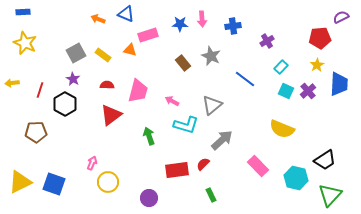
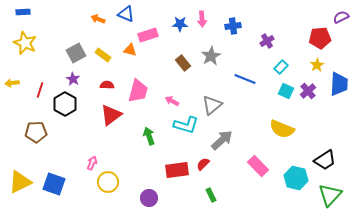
gray star at (211, 56): rotated 18 degrees clockwise
blue line at (245, 79): rotated 15 degrees counterclockwise
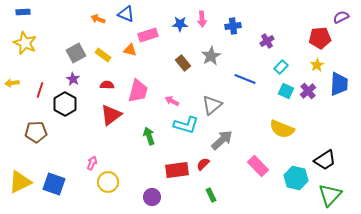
purple circle at (149, 198): moved 3 px right, 1 px up
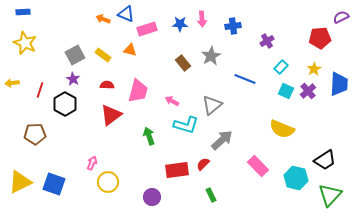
orange arrow at (98, 19): moved 5 px right
pink rectangle at (148, 35): moved 1 px left, 6 px up
gray square at (76, 53): moved 1 px left, 2 px down
yellow star at (317, 65): moved 3 px left, 4 px down
brown pentagon at (36, 132): moved 1 px left, 2 px down
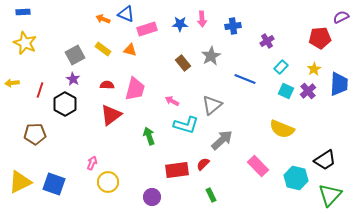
yellow rectangle at (103, 55): moved 6 px up
pink trapezoid at (138, 91): moved 3 px left, 2 px up
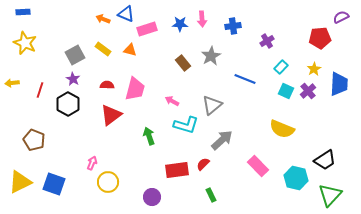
black hexagon at (65, 104): moved 3 px right
brown pentagon at (35, 134): moved 1 px left, 6 px down; rotated 25 degrees clockwise
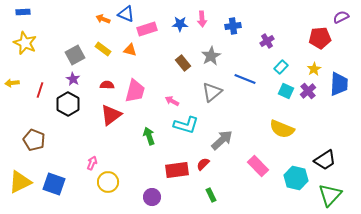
pink trapezoid at (135, 89): moved 2 px down
gray triangle at (212, 105): moved 13 px up
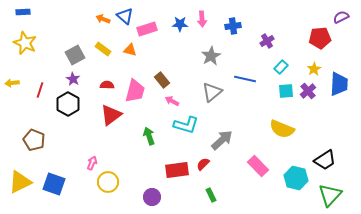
blue triangle at (126, 14): moved 1 px left, 2 px down; rotated 18 degrees clockwise
brown rectangle at (183, 63): moved 21 px left, 17 px down
blue line at (245, 79): rotated 10 degrees counterclockwise
cyan square at (286, 91): rotated 28 degrees counterclockwise
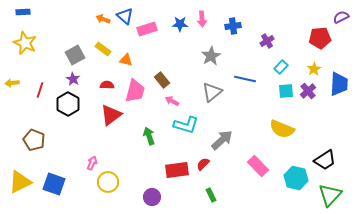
orange triangle at (130, 50): moved 4 px left, 10 px down
